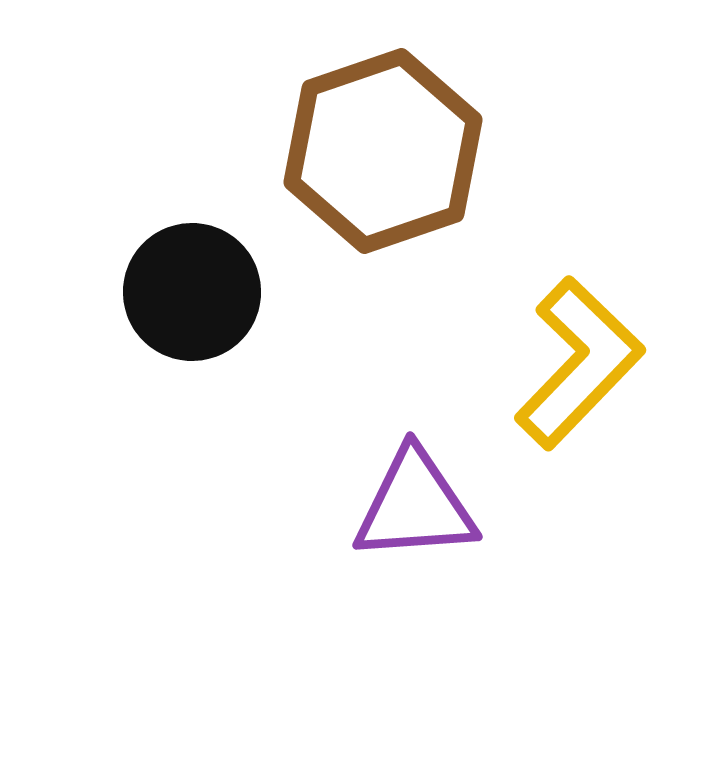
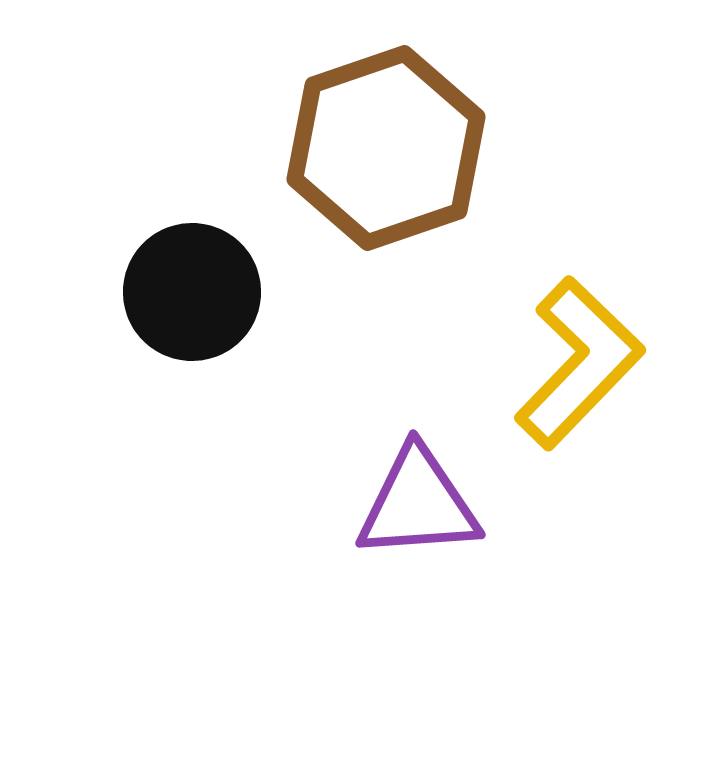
brown hexagon: moved 3 px right, 3 px up
purple triangle: moved 3 px right, 2 px up
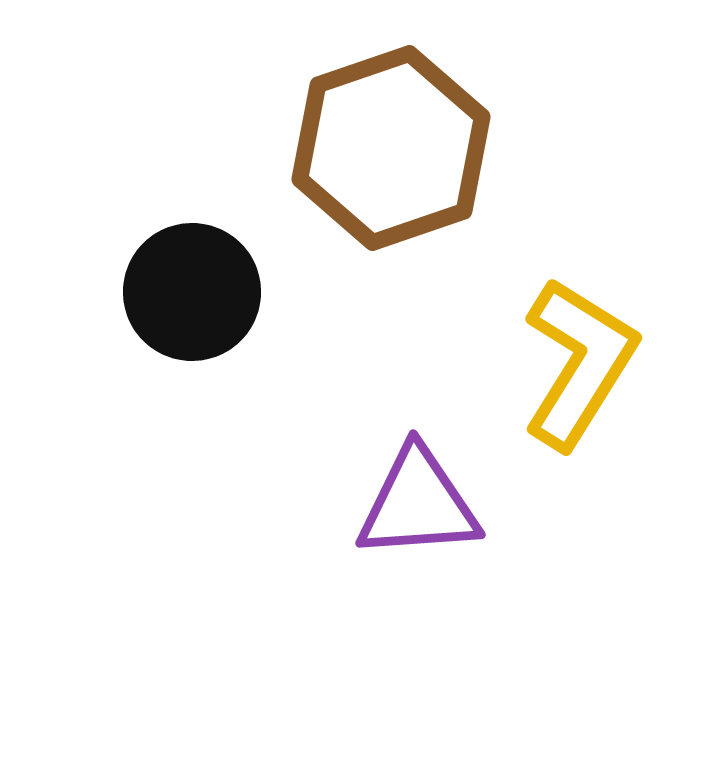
brown hexagon: moved 5 px right
yellow L-shape: rotated 12 degrees counterclockwise
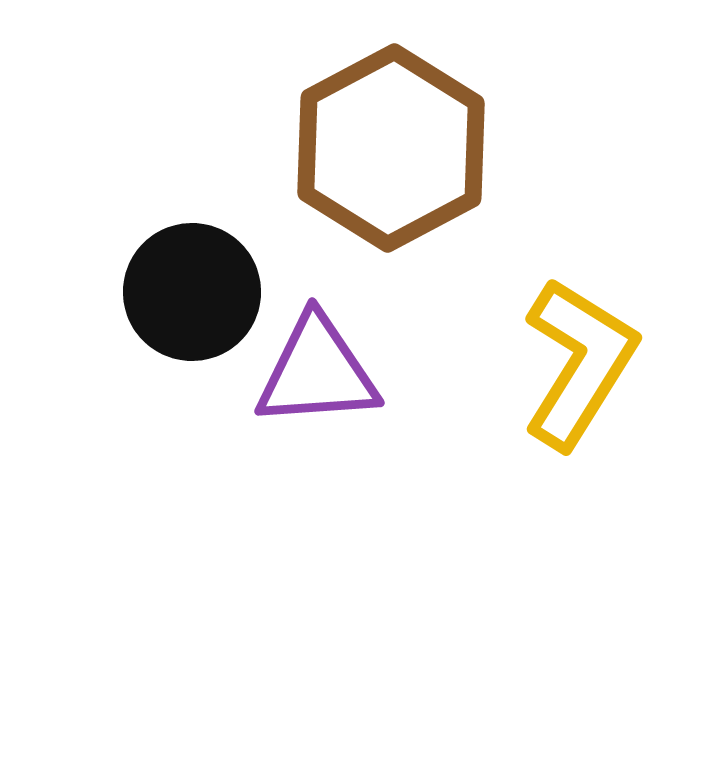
brown hexagon: rotated 9 degrees counterclockwise
purple triangle: moved 101 px left, 132 px up
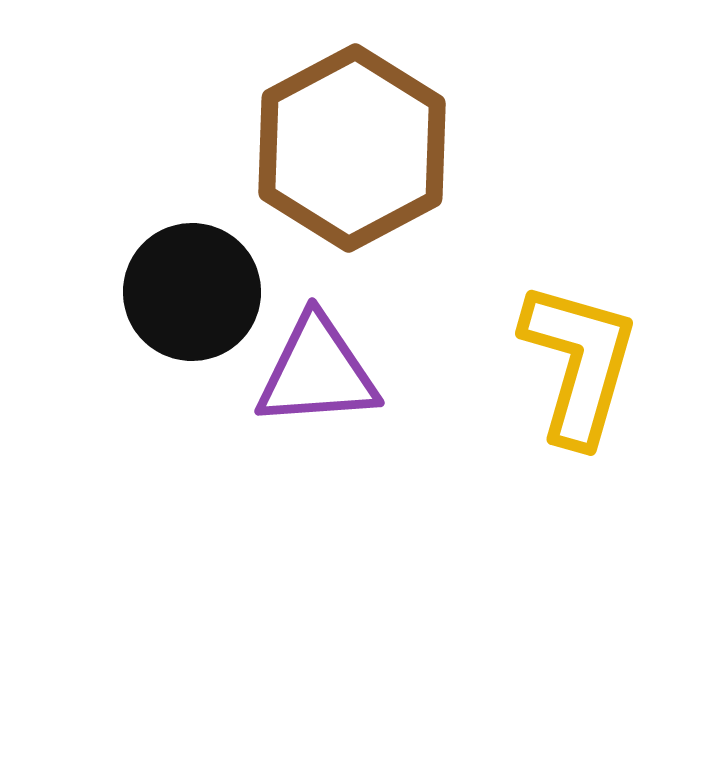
brown hexagon: moved 39 px left
yellow L-shape: rotated 16 degrees counterclockwise
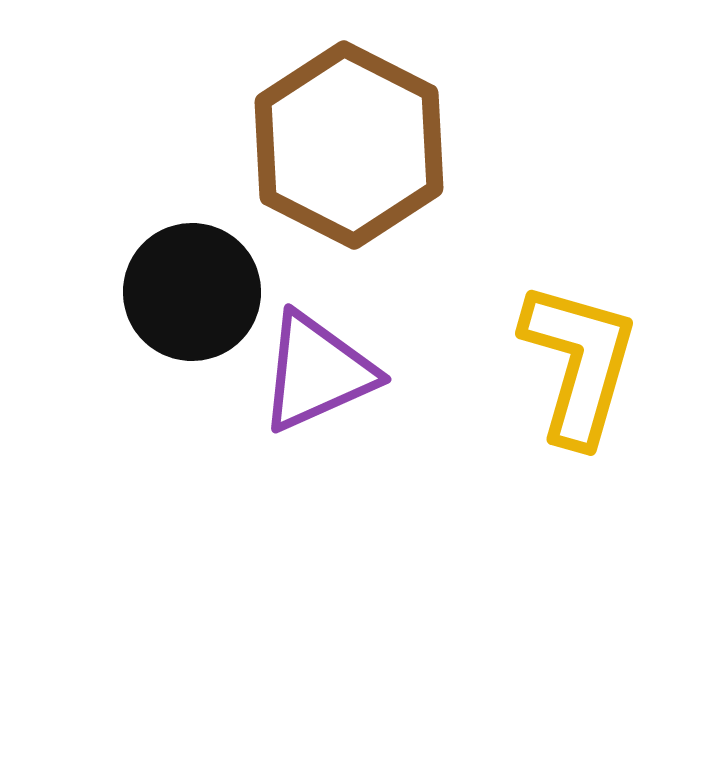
brown hexagon: moved 3 px left, 3 px up; rotated 5 degrees counterclockwise
purple triangle: rotated 20 degrees counterclockwise
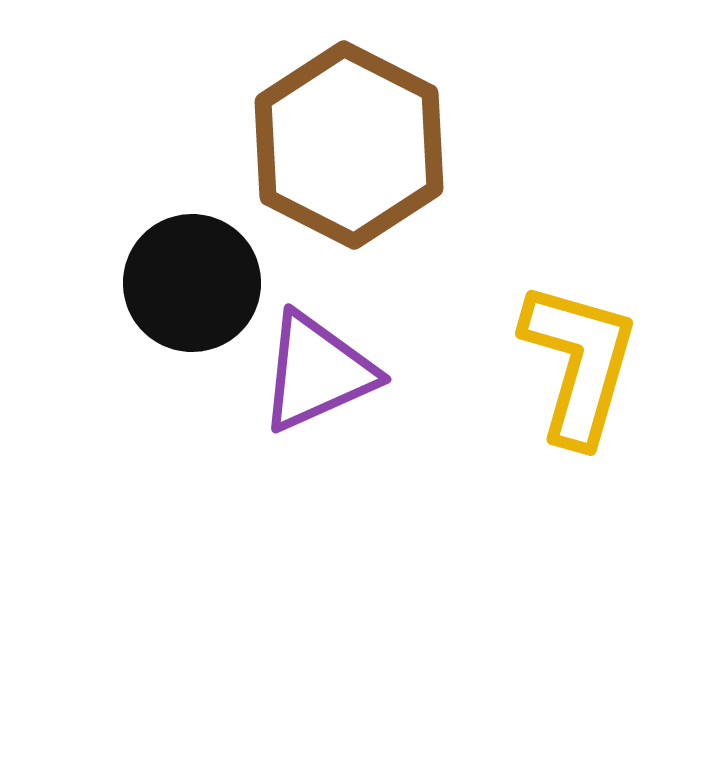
black circle: moved 9 px up
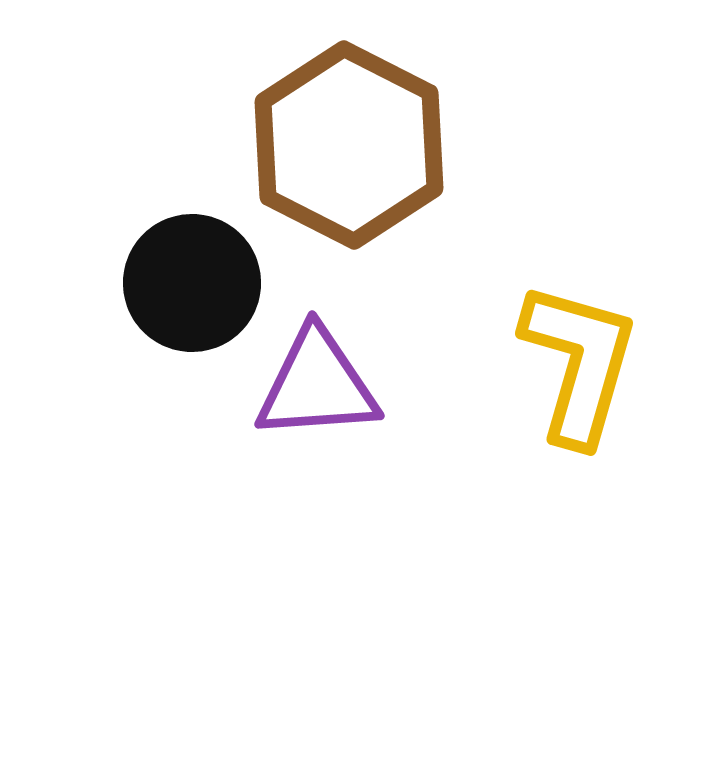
purple triangle: moved 13 px down; rotated 20 degrees clockwise
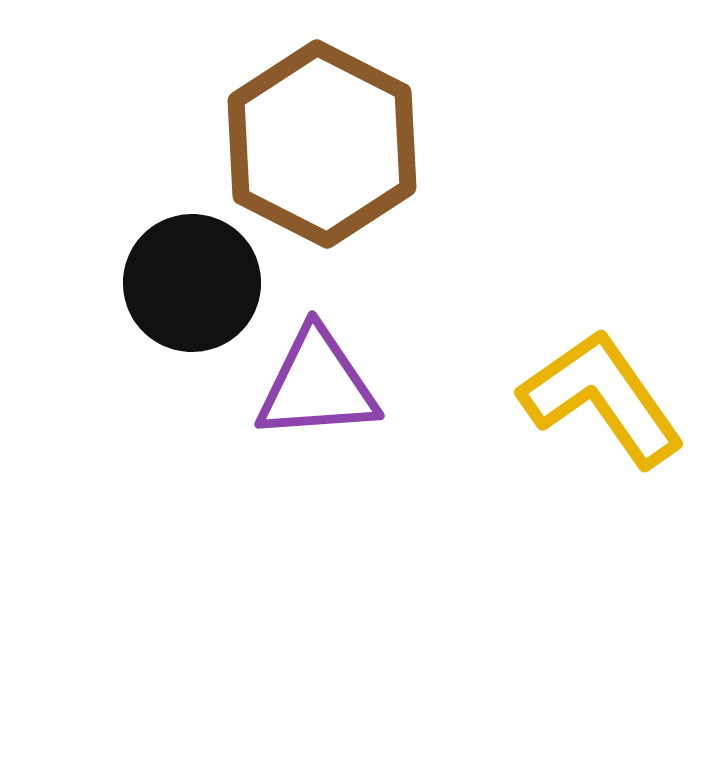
brown hexagon: moved 27 px left, 1 px up
yellow L-shape: moved 23 px right, 35 px down; rotated 51 degrees counterclockwise
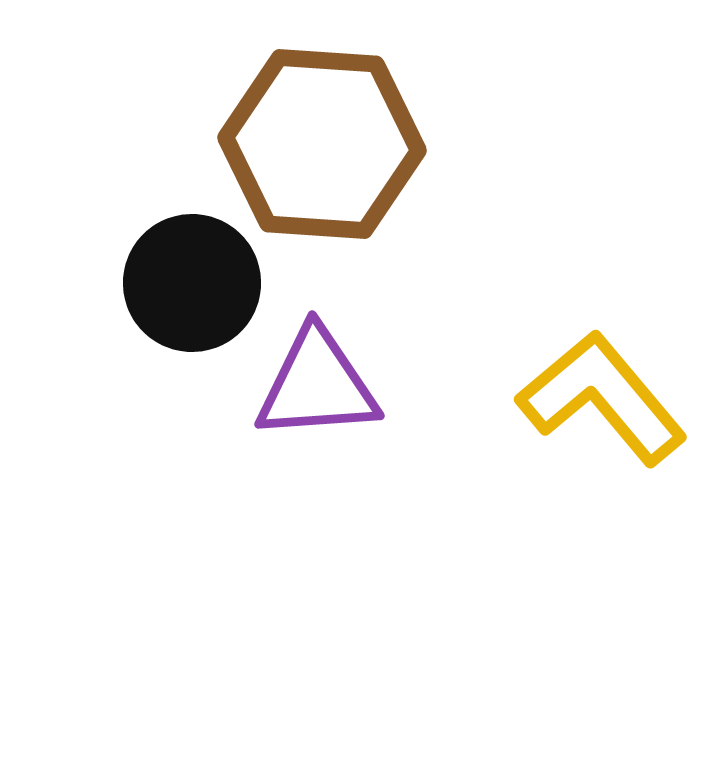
brown hexagon: rotated 23 degrees counterclockwise
yellow L-shape: rotated 5 degrees counterclockwise
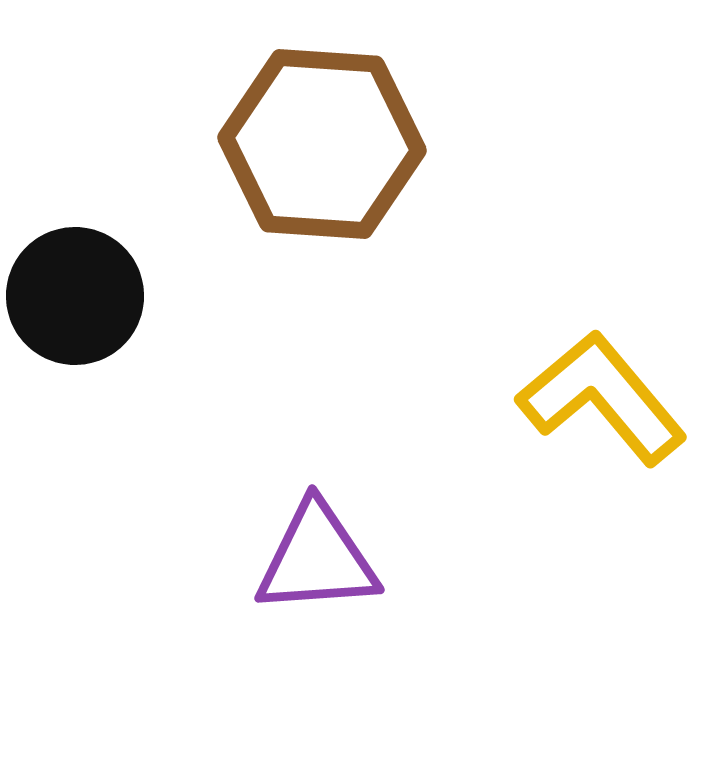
black circle: moved 117 px left, 13 px down
purple triangle: moved 174 px down
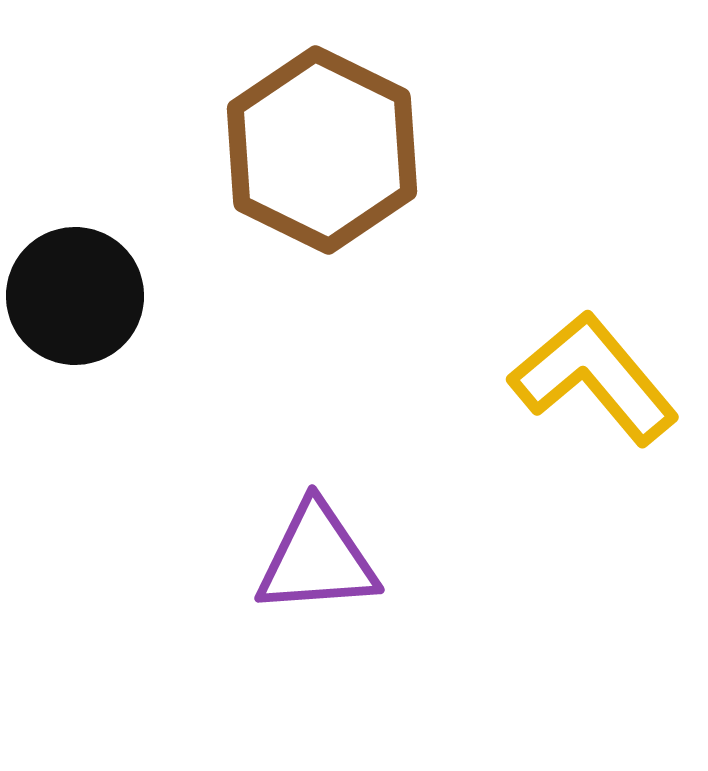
brown hexagon: moved 6 px down; rotated 22 degrees clockwise
yellow L-shape: moved 8 px left, 20 px up
